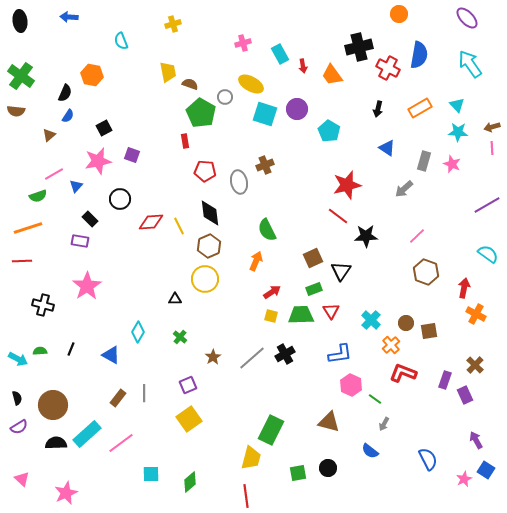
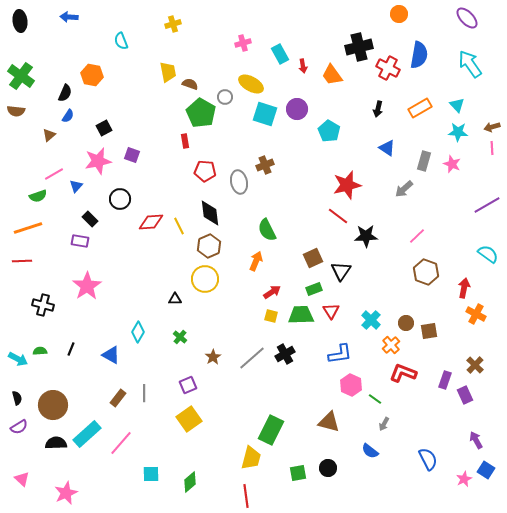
pink line at (121, 443): rotated 12 degrees counterclockwise
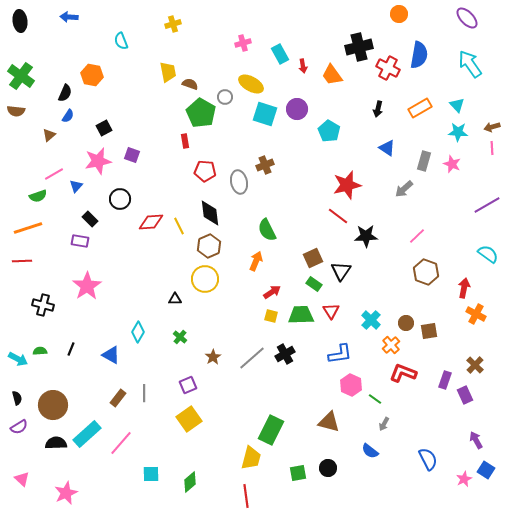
green rectangle at (314, 289): moved 5 px up; rotated 56 degrees clockwise
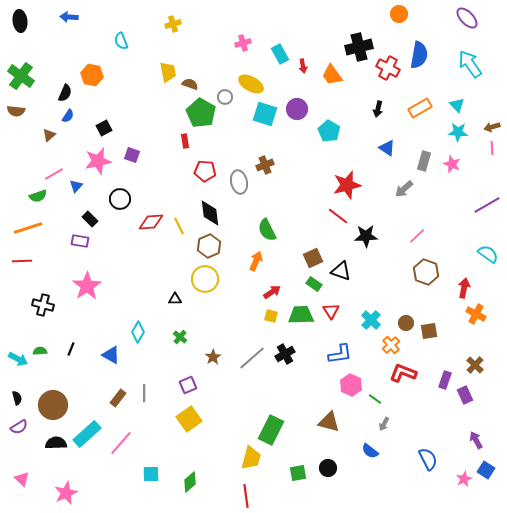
black triangle at (341, 271): rotated 45 degrees counterclockwise
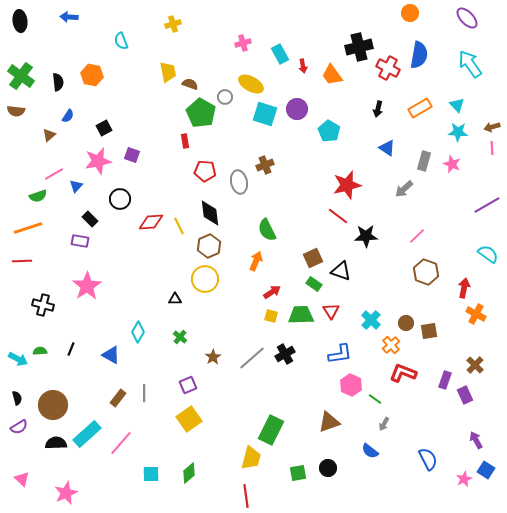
orange circle at (399, 14): moved 11 px right, 1 px up
black semicircle at (65, 93): moved 7 px left, 11 px up; rotated 30 degrees counterclockwise
brown triangle at (329, 422): rotated 35 degrees counterclockwise
green diamond at (190, 482): moved 1 px left, 9 px up
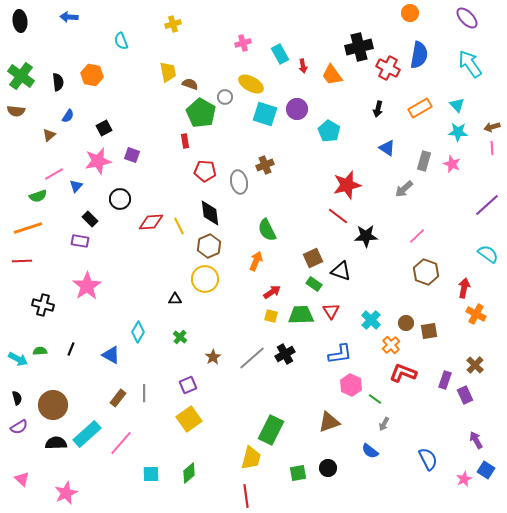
purple line at (487, 205): rotated 12 degrees counterclockwise
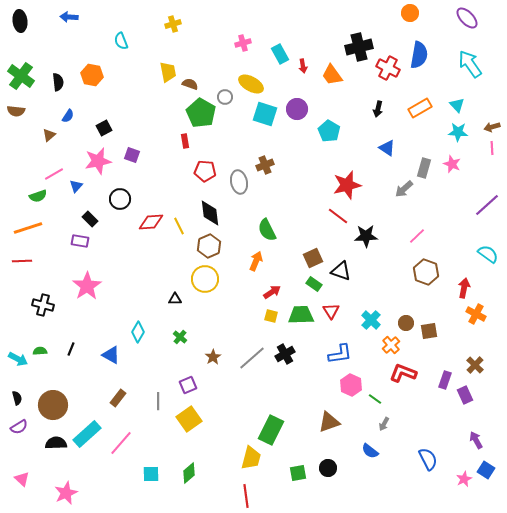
gray rectangle at (424, 161): moved 7 px down
gray line at (144, 393): moved 14 px right, 8 px down
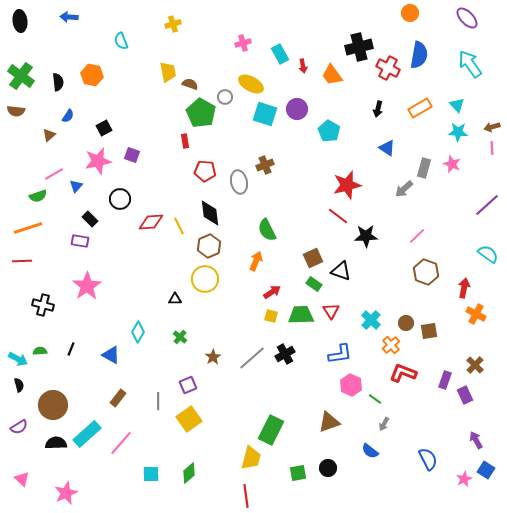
black semicircle at (17, 398): moved 2 px right, 13 px up
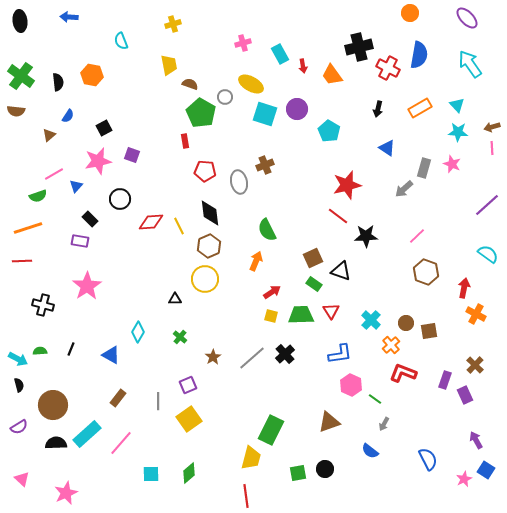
yellow trapezoid at (168, 72): moved 1 px right, 7 px up
black cross at (285, 354): rotated 12 degrees counterclockwise
black circle at (328, 468): moved 3 px left, 1 px down
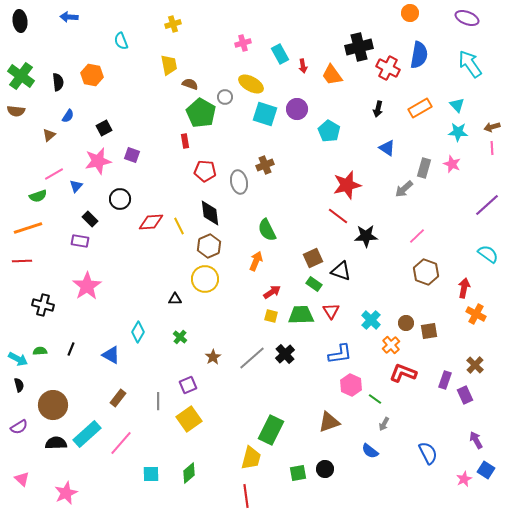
purple ellipse at (467, 18): rotated 25 degrees counterclockwise
blue semicircle at (428, 459): moved 6 px up
